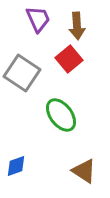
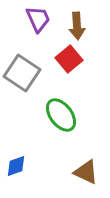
brown triangle: moved 2 px right, 1 px down; rotated 8 degrees counterclockwise
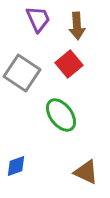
red square: moved 5 px down
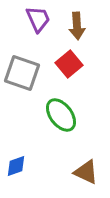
gray square: rotated 15 degrees counterclockwise
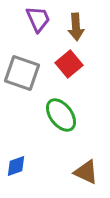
brown arrow: moved 1 px left, 1 px down
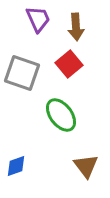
brown triangle: moved 6 px up; rotated 28 degrees clockwise
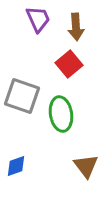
gray square: moved 23 px down
green ellipse: moved 1 px up; rotated 28 degrees clockwise
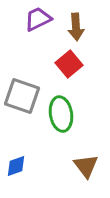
purple trapezoid: rotated 92 degrees counterclockwise
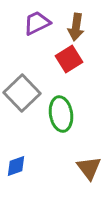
purple trapezoid: moved 1 px left, 4 px down
brown arrow: rotated 12 degrees clockwise
red square: moved 5 px up; rotated 8 degrees clockwise
gray square: moved 3 px up; rotated 27 degrees clockwise
brown triangle: moved 3 px right, 2 px down
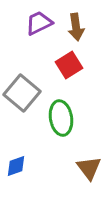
purple trapezoid: moved 2 px right
brown arrow: rotated 16 degrees counterclockwise
red square: moved 6 px down
gray square: rotated 6 degrees counterclockwise
green ellipse: moved 4 px down
